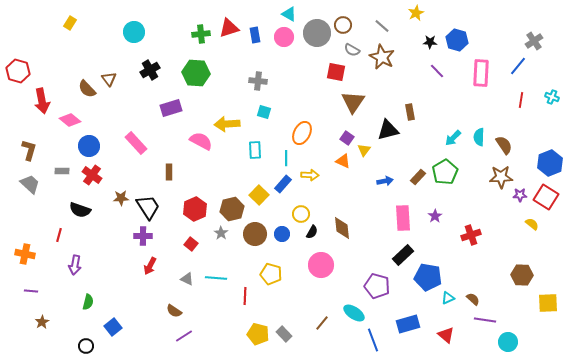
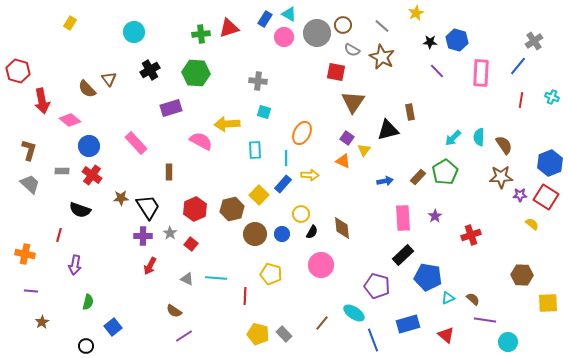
blue rectangle at (255, 35): moved 10 px right, 16 px up; rotated 42 degrees clockwise
gray star at (221, 233): moved 51 px left
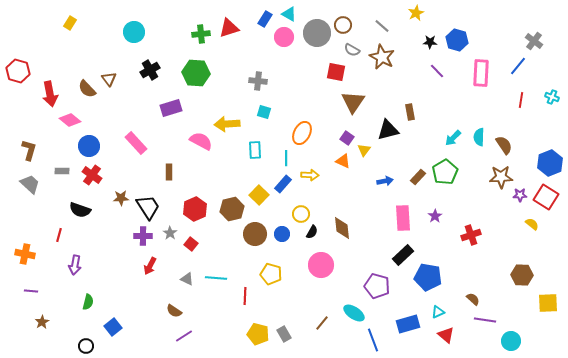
gray cross at (534, 41): rotated 18 degrees counterclockwise
red arrow at (42, 101): moved 8 px right, 7 px up
cyan triangle at (448, 298): moved 10 px left, 14 px down
gray rectangle at (284, 334): rotated 14 degrees clockwise
cyan circle at (508, 342): moved 3 px right, 1 px up
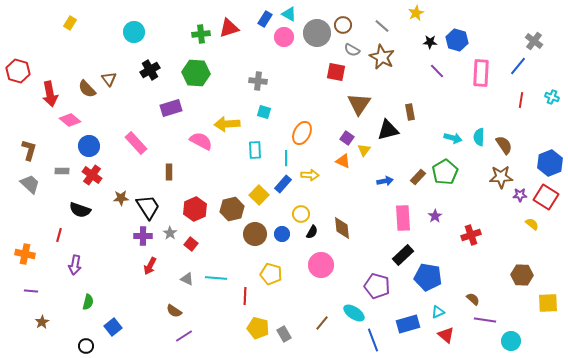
brown triangle at (353, 102): moved 6 px right, 2 px down
cyan arrow at (453, 138): rotated 120 degrees counterclockwise
yellow pentagon at (258, 334): moved 6 px up
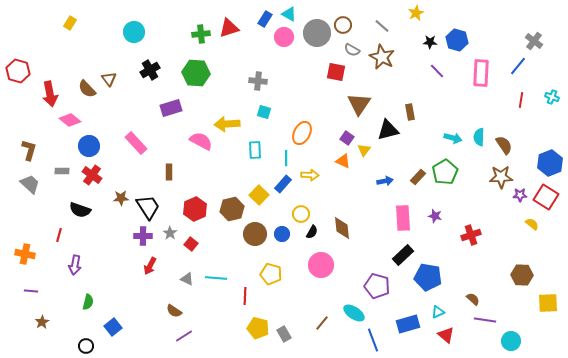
purple star at (435, 216): rotated 24 degrees counterclockwise
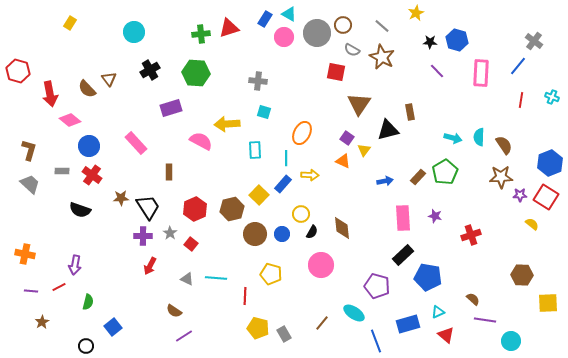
red line at (59, 235): moved 52 px down; rotated 48 degrees clockwise
blue line at (373, 340): moved 3 px right, 1 px down
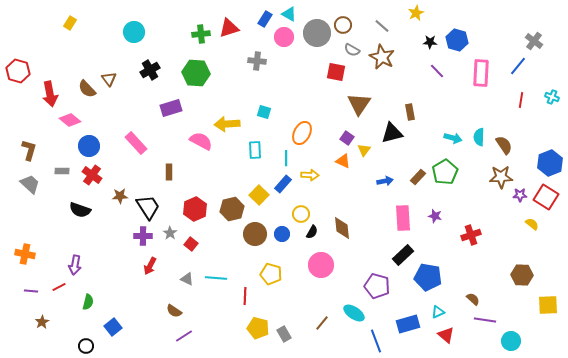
gray cross at (258, 81): moved 1 px left, 20 px up
black triangle at (388, 130): moved 4 px right, 3 px down
brown star at (121, 198): moved 1 px left, 2 px up
yellow square at (548, 303): moved 2 px down
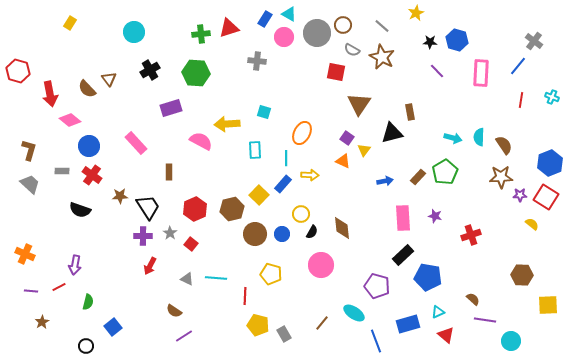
orange cross at (25, 254): rotated 12 degrees clockwise
yellow pentagon at (258, 328): moved 3 px up
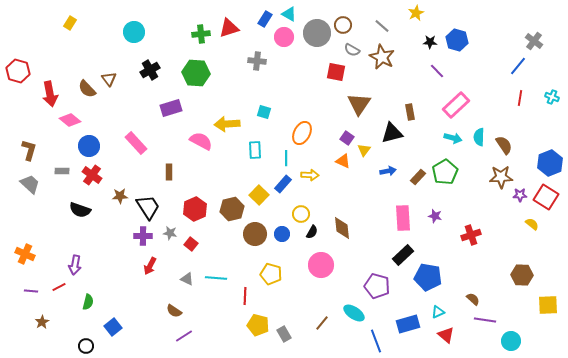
pink rectangle at (481, 73): moved 25 px left, 32 px down; rotated 44 degrees clockwise
red line at (521, 100): moved 1 px left, 2 px up
blue arrow at (385, 181): moved 3 px right, 10 px up
gray star at (170, 233): rotated 24 degrees counterclockwise
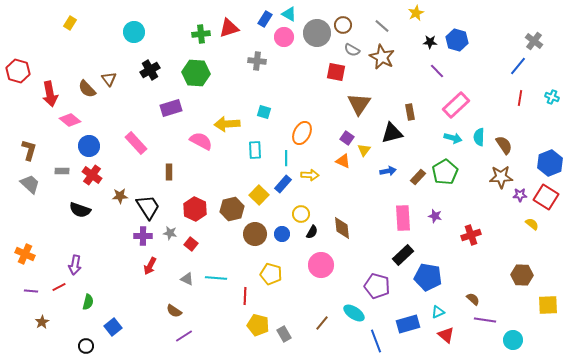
red hexagon at (195, 209): rotated 10 degrees counterclockwise
cyan circle at (511, 341): moved 2 px right, 1 px up
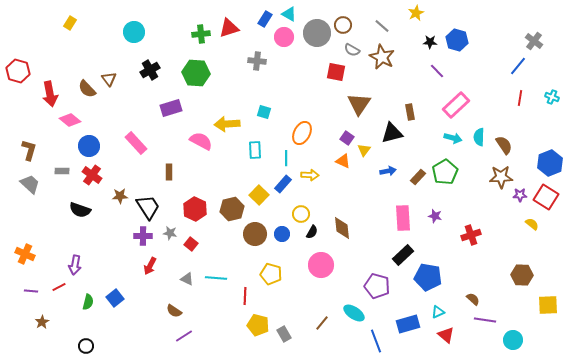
blue square at (113, 327): moved 2 px right, 29 px up
